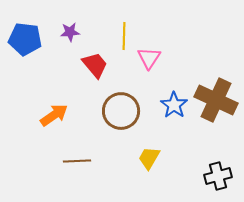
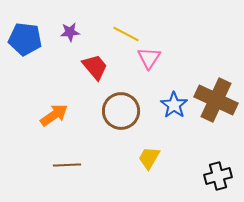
yellow line: moved 2 px right, 2 px up; rotated 64 degrees counterclockwise
red trapezoid: moved 2 px down
brown line: moved 10 px left, 4 px down
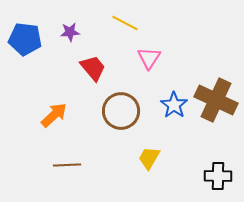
yellow line: moved 1 px left, 11 px up
red trapezoid: moved 2 px left, 1 px down
orange arrow: rotated 8 degrees counterclockwise
black cross: rotated 16 degrees clockwise
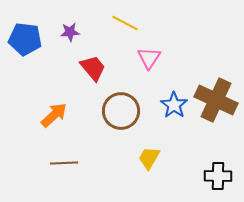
brown line: moved 3 px left, 2 px up
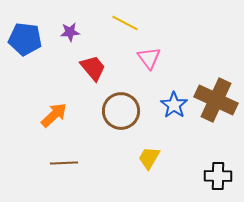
pink triangle: rotated 10 degrees counterclockwise
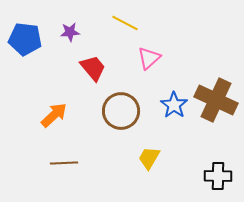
pink triangle: rotated 25 degrees clockwise
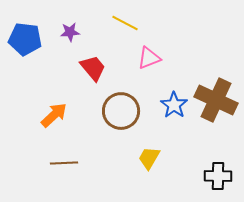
pink triangle: rotated 20 degrees clockwise
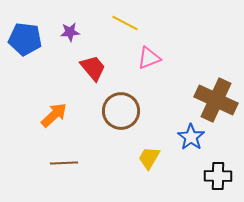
blue star: moved 17 px right, 32 px down
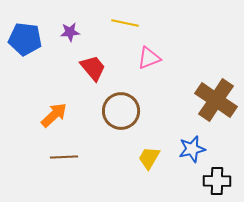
yellow line: rotated 16 degrees counterclockwise
brown cross: rotated 9 degrees clockwise
blue star: moved 1 px right, 12 px down; rotated 24 degrees clockwise
brown line: moved 6 px up
black cross: moved 1 px left, 5 px down
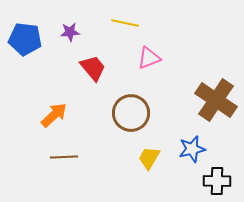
brown circle: moved 10 px right, 2 px down
